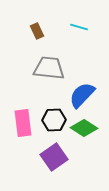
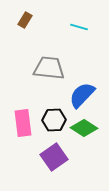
brown rectangle: moved 12 px left, 11 px up; rotated 56 degrees clockwise
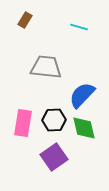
gray trapezoid: moved 3 px left, 1 px up
pink rectangle: rotated 16 degrees clockwise
green diamond: rotated 44 degrees clockwise
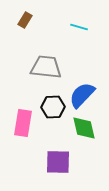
black hexagon: moved 1 px left, 13 px up
purple square: moved 4 px right, 5 px down; rotated 36 degrees clockwise
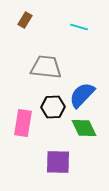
green diamond: rotated 12 degrees counterclockwise
